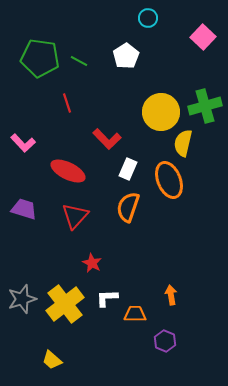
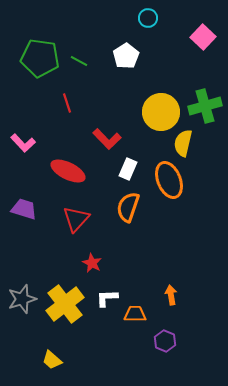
red triangle: moved 1 px right, 3 px down
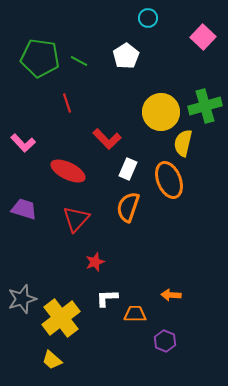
red star: moved 3 px right, 1 px up; rotated 24 degrees clockwise
orange arrow: rotated 78 degrees counterclockwise
yellow cross: moved 4 px left, 14 px down
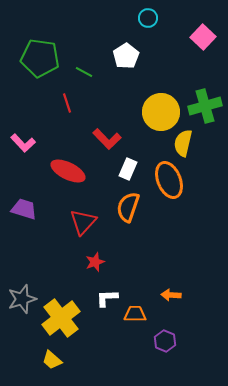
green line: moved 5 px right, 11 px down
red triangle: moved 7 px right, 3 px down
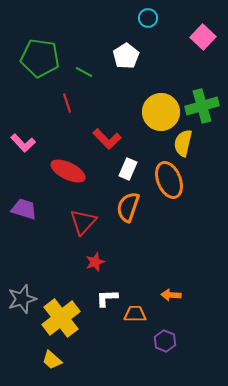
green cross: moved 3 px left
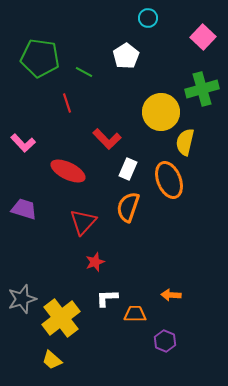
green cross: moved 17 px up
yellow semicircle: moved 2 px right, 1 px up
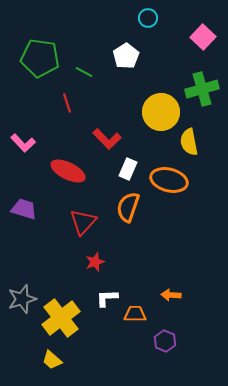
yellow semicircle: moved 4 px right; rotated 24 degrees counterclockwise
orange ellipse: rotated 54 degrees counterclockwise
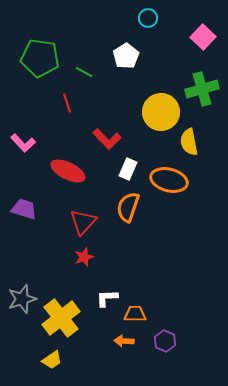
red star: moved 11 px left, 5 px up
orange arrow: moved 47 px left, 46 px down
yellow trapezoid: rotated 75 degrees counterclockwise
